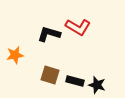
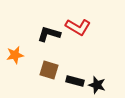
brown square: moved 1 px left, 5 px up
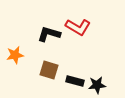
black star: rotated 24 degrees counterclockwise
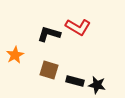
orange star: rotated 18 degrees counterclockwise
black star: rotated 18 degrees clockwise
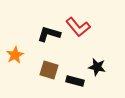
red L-shape: rotated 20 degrees clockwise
black star: moved 18 px up
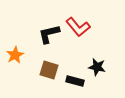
black L-shape: rotated 30 degrees counterclockwise
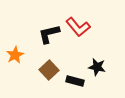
brown square: rotated 30 degrees clockwise
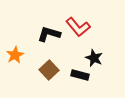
black L-shape: rotated 30 degrees clockwise
black star: moved 3 px left, 9 px up; rotated 12 degrees clockwise
black rectangle: moved 5 px right, 6 px up
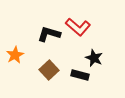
red L-shape: rotated 10 degrees counterclockwise
